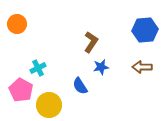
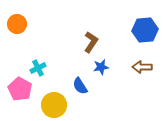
pink pentagon: moved 1 px left, 1 px up
yellow circle: moved 5 px right
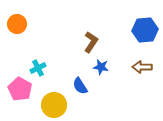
blue star: rotated 21 degrees clockwise
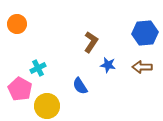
blue hexagon: moved 3 px down
blue star: moved 7 px right, 2 px up
yellow circle: moved 7 px left, 1 px down
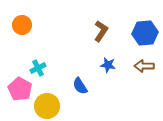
orange circle: moved 5 px right, 1 px down
brown L-shape: moved 10 px right, 11 px up
brown arrow: moved 2 px right, 1 px up
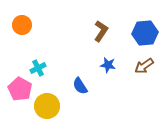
brown arrow: rotated 36 degrees counterclockwise
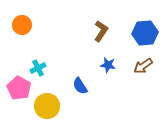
brown arrow: moved 1 px left
pink pentagon: moved 1 px left, 1 px up
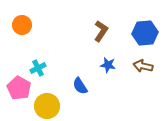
brown arrow: rotated 48 degrees clockwise
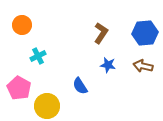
brown L-shape: moved 2 px down
cyan cross: moved 12 px up
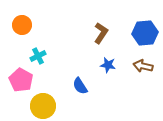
pink pentagon: moved 2 px right, 8 px up
yellow circle: moved 4 px left
